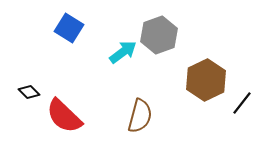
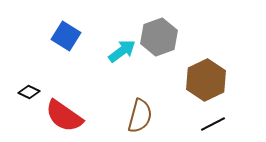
blue square: moved 3 px left, 8 px down
gray hexagon: moved 2 px down
cyan arrow: moved 1 px left, 1 px up
black diamond: rotated 20 degrees counterclockwise
black line: moved 29 px left, 21 px down; rotated 25 degrees clockwise
red semicircle: rotated 9 degrees counterclockwise
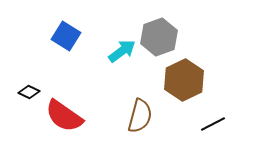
brown hexagon: moved 22 px left
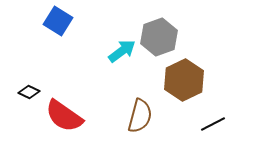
blue square: moved 8 px left, 15 px up
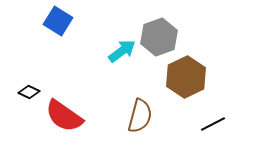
brown hexagon: moved 2 px right, 3 px up
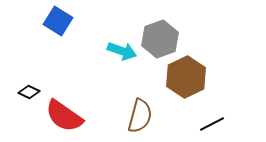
gray hexagon: moved 1 px right, 2 px down
cyan arrow: rotated 56 degrees clockwise
black line: moved 1 px left
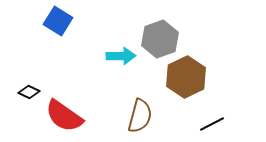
cyan arrow: moved 1 px left, 5 px down; rotated 20 degrees counterclockwise
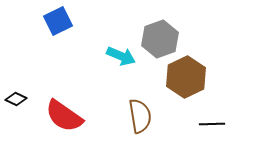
blue square: rotated 32 degrees clockwise
cyan arrow: rotated 24 degrees clockwise
black diamond: moved 13 px left, 7 px down
brown semicircle: rotated 24 degrees counterclockwise
black line: rotated 25 degrees clockwise
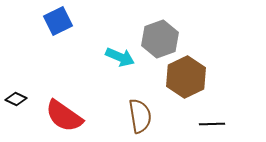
cyan arrow: moved 1 px left, 1 px down
